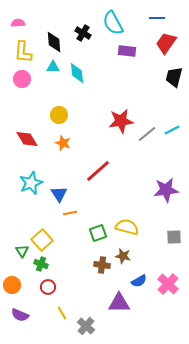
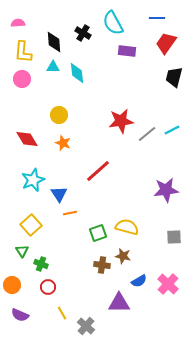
cyan star: moved 2 px right, 3 px up
yellow square: moved 11 px left, 15 px up
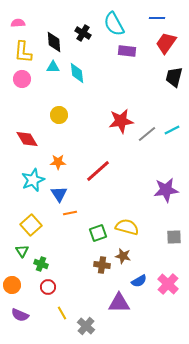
cyan semicircle: moved 1 px right, 1 px down
orange star: moved 5 px left, 19 px down; rotated 21 degrees counterclockwise
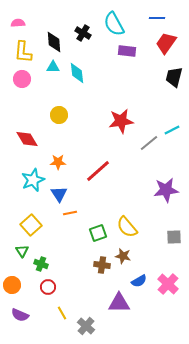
gray line: moved 2 px right, 9 px down
yellow semicircle: rotated 145 degrees counterclockwise
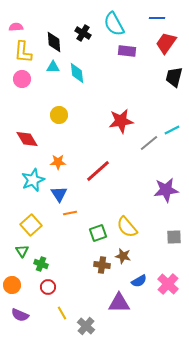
pink semicircle: moved 2 px left, 4 px down
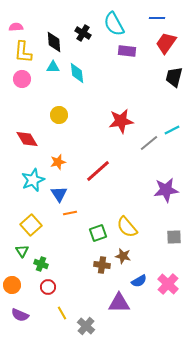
orange star: rotated 14 degrees counterclockwise
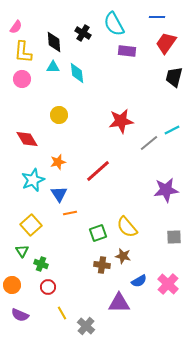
blue line: moved 1 px up
pink semicircle: rotated 128 degrees clockwise
